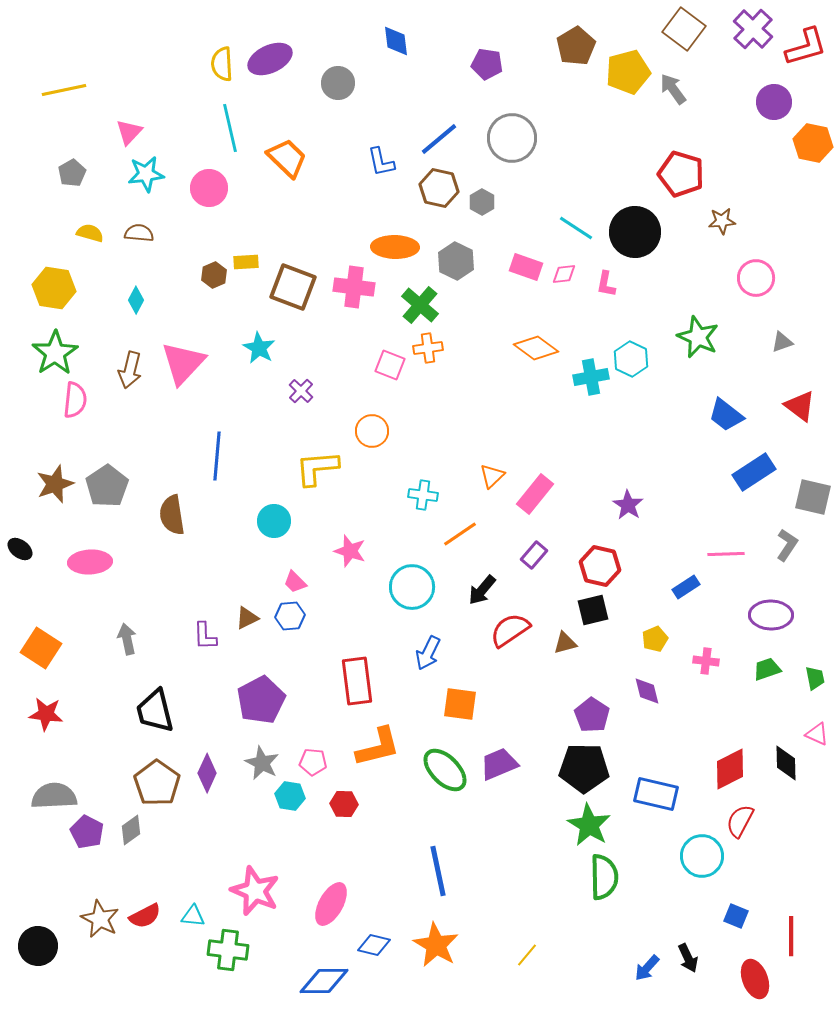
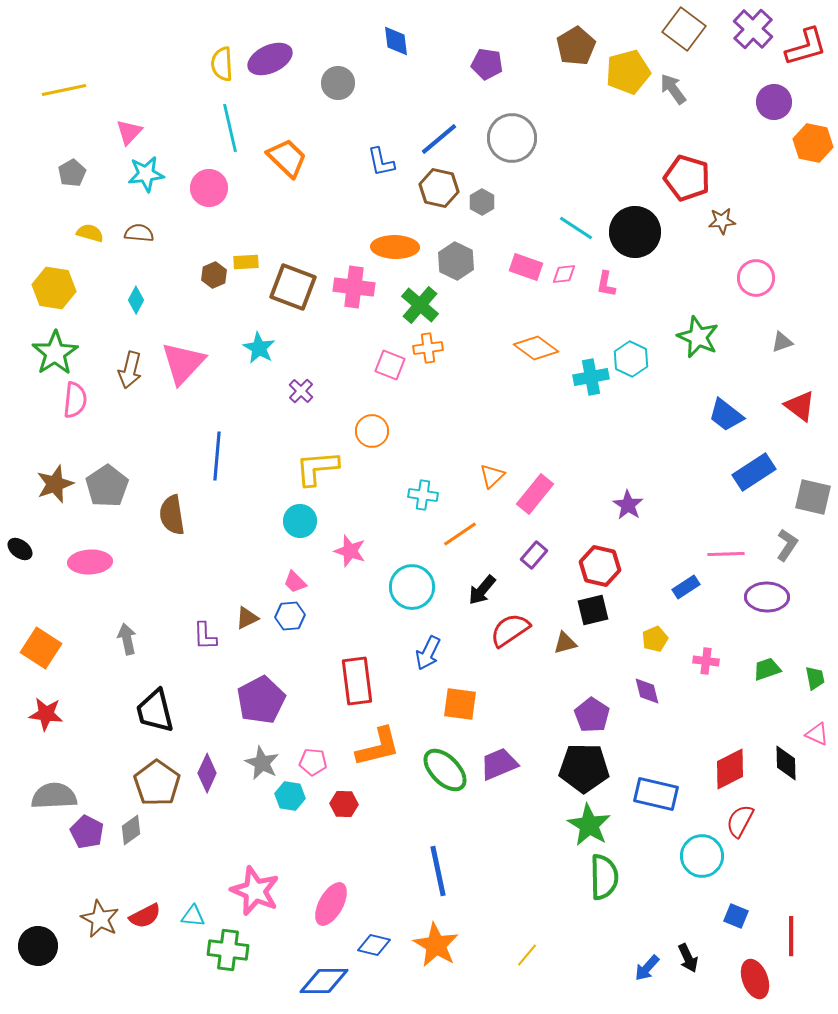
red pentagon at (681, 174): moved 6 px right, 4 px down
cyan circle at (274, 521): moved 26 px right
purple ellipse at (771, 615): moved 4 px left, 18 px up
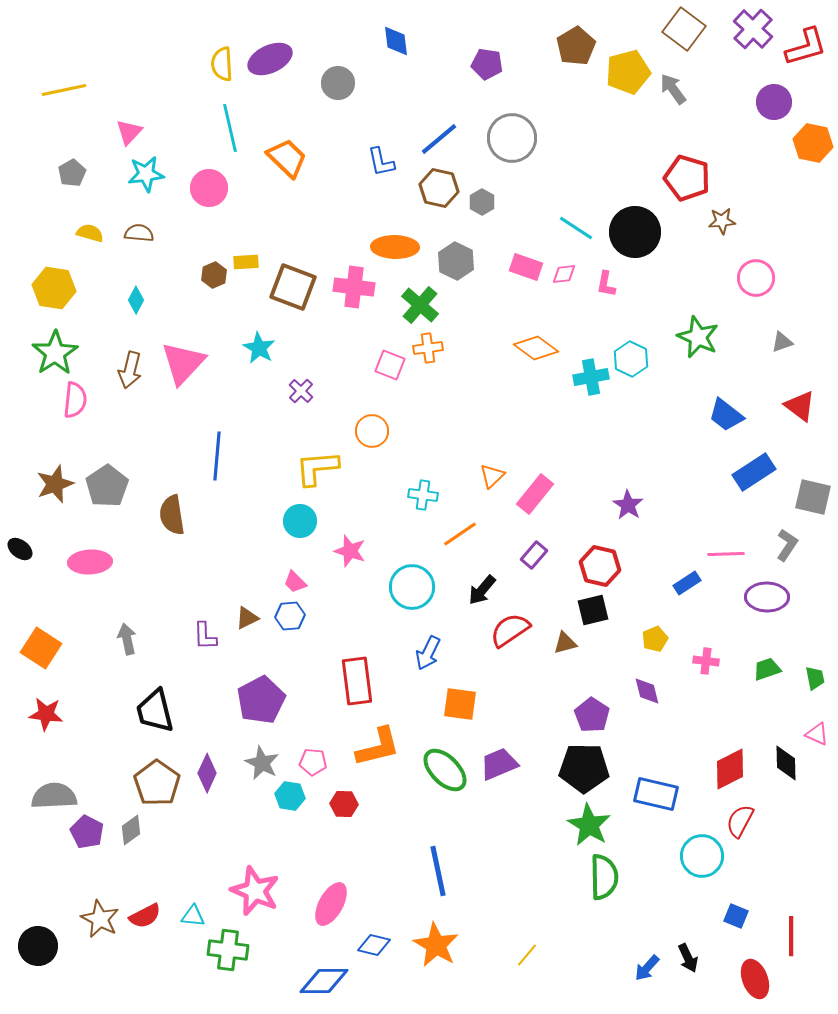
blue rectangle at (686, 587): moved 1 px right, 4 px up
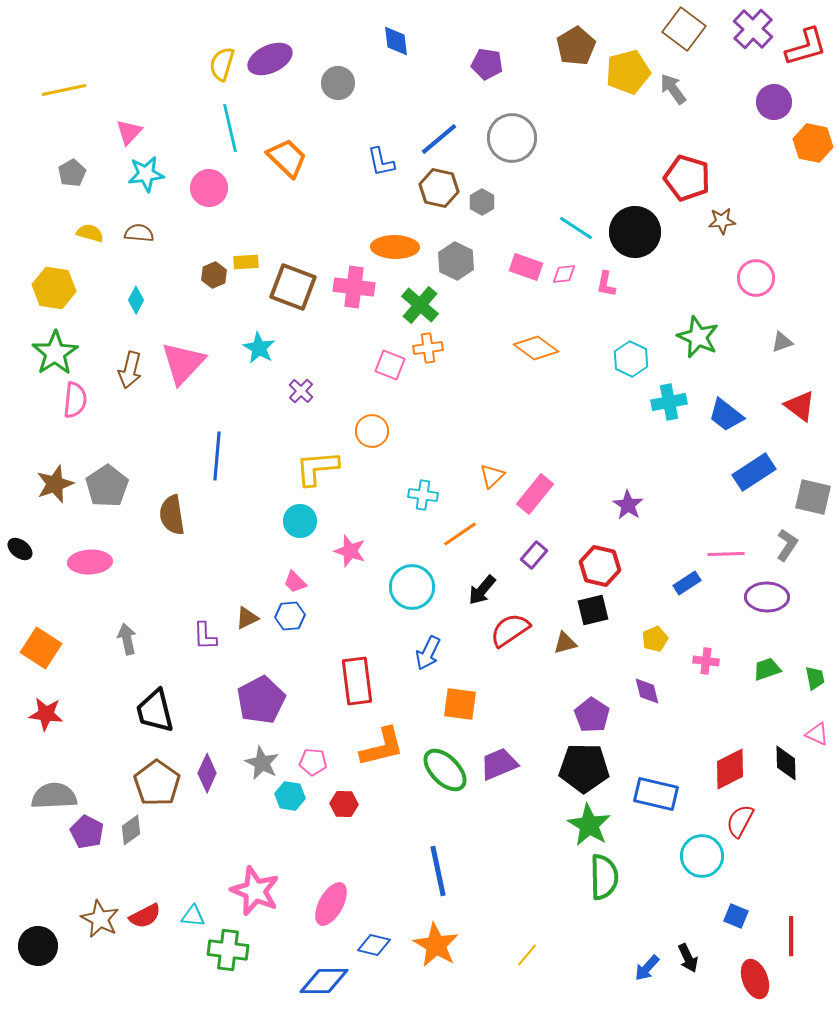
yellow semicircle at (222, 64): rotated 20 degrees clockwise
cyan cross at (591, 377): moved 78 px right, 25 px down
orange L-shape at (378, 747): moved 4 px right
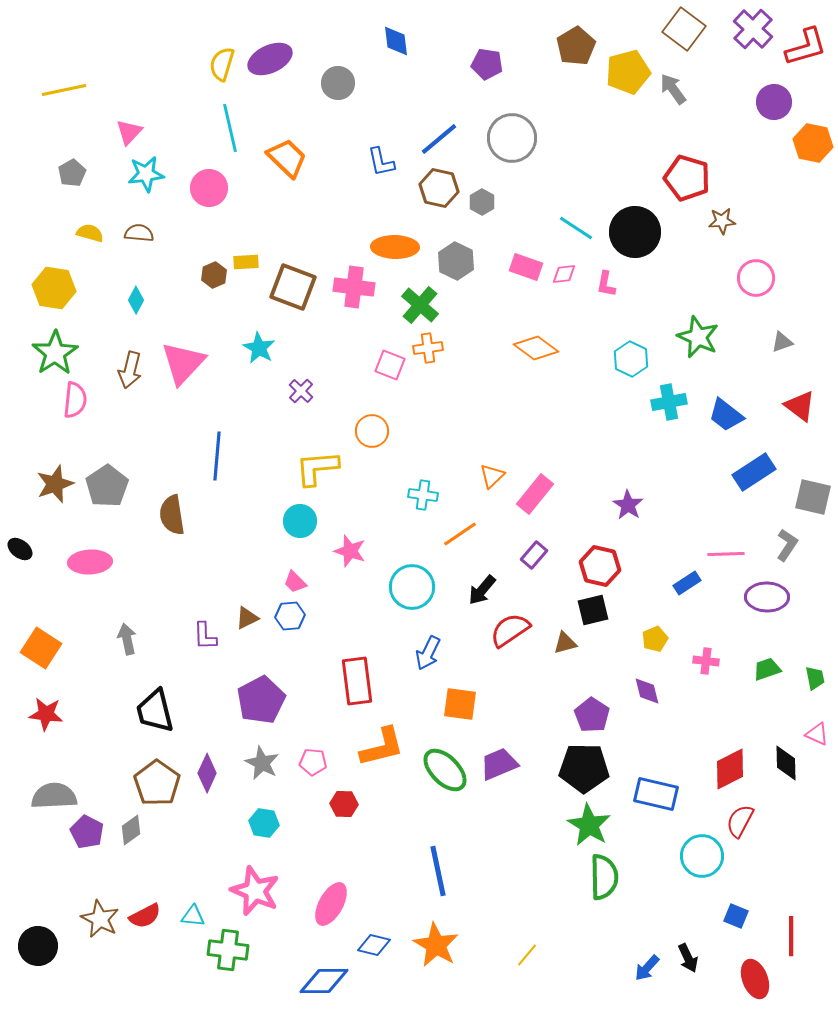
cyan hexagon at (290, 796): moved 26 px left, 27 px down
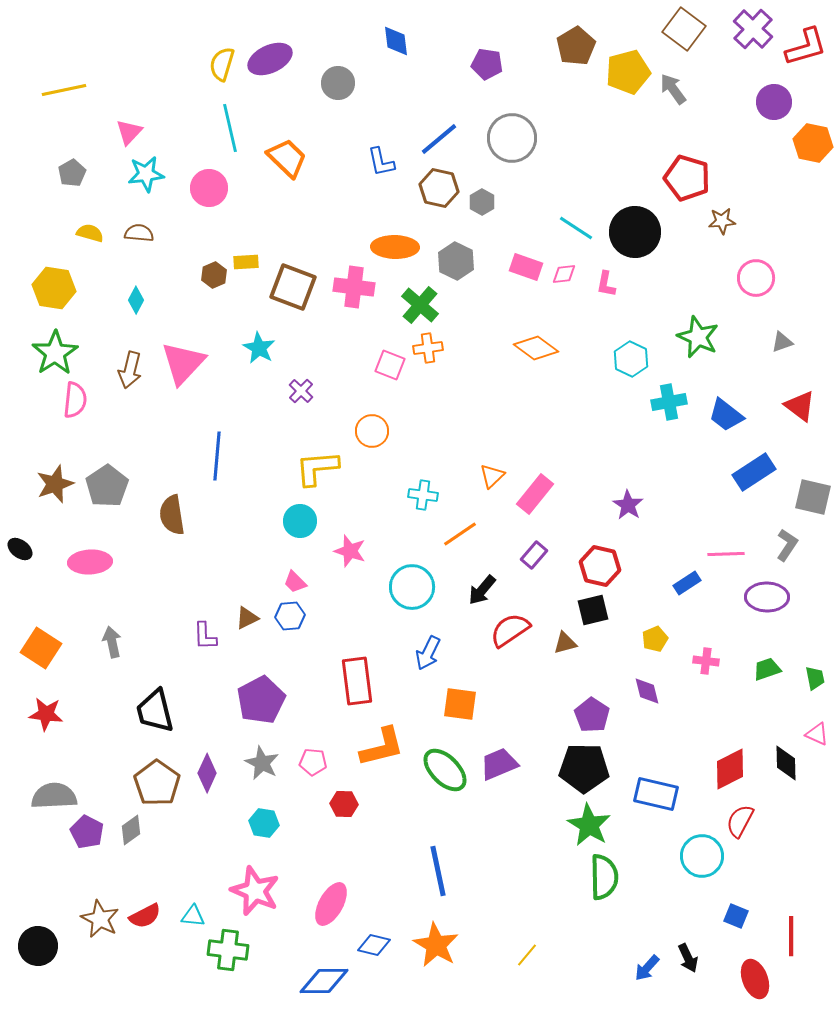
gray arrow at (127, 639): moved 15 px left, 3 px down
